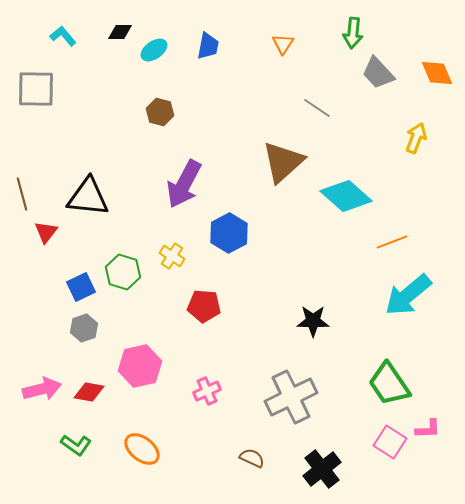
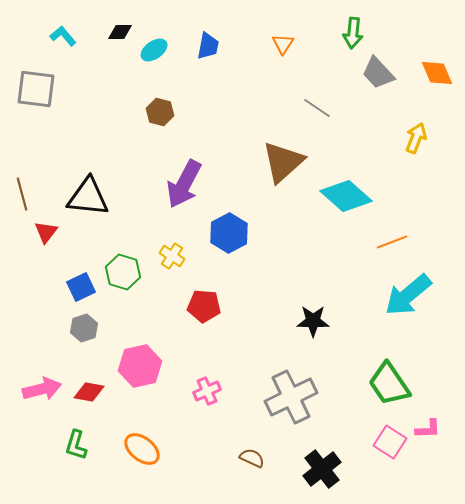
gray square: rotated 6 degrees clockwise
green L-shape: rotated 72 degrees clockwise
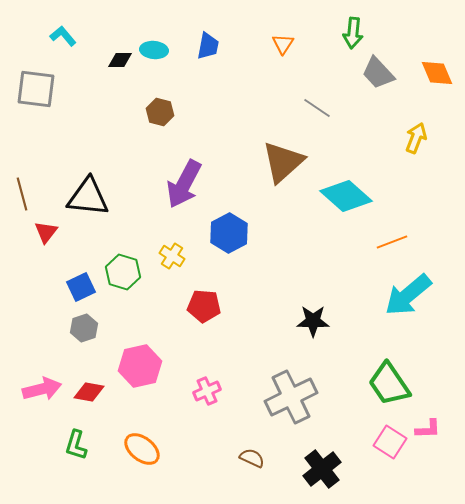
black diamond: moved 28 px down
cyan ellipse: rotated 40 degrees clockwise
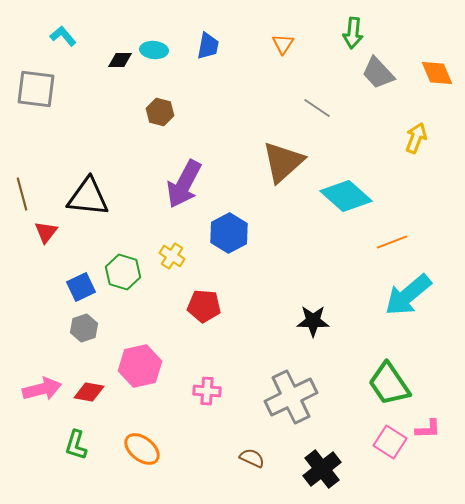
pink cross: rotated 28 degrees clockwise
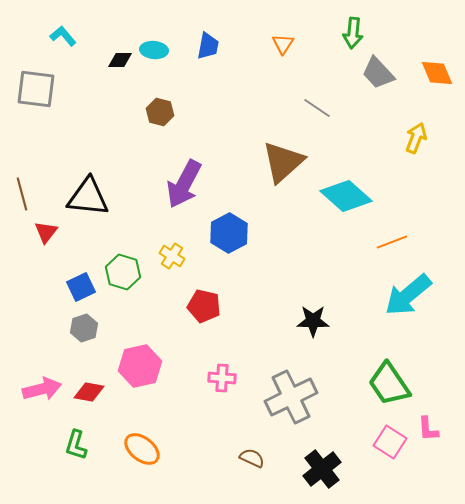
red pentagon: rotated 8 degrees clockwise
pink cross: moved 15 px right, 13 px up
pink L-shape: rotated 88 degrees clockwise
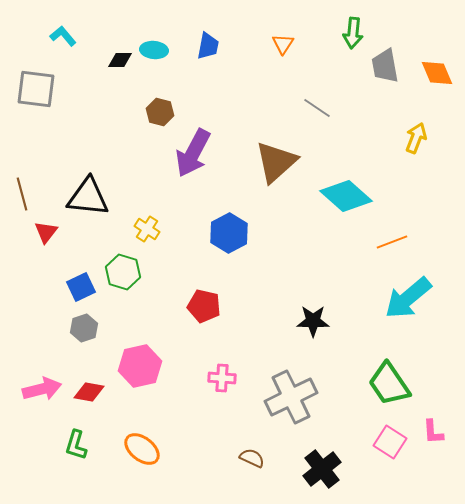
gray trapezoid: moved 7 px right, 7 px up; rotated 33 degrees clockwise
brown triangle: moved 7 px left
purple arrow: moved 9 px right, 31 px up
yellow cross: moved 25 px left, 27 px up
cyan arrow: moved 3 px down
pink L-shape: moved 5 px right, 3 px down
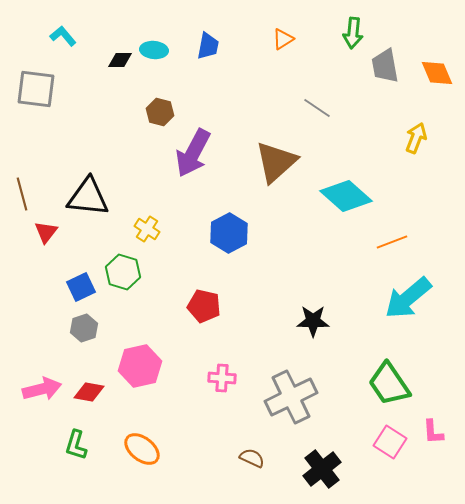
orange triangle: moved 5 px up; rotated 25 degrees clockwise
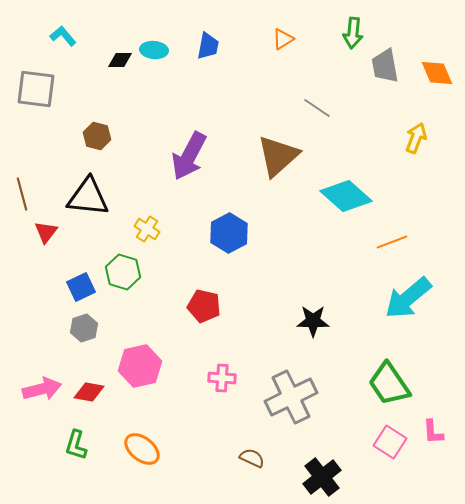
brown hexagon: moved 63 px left, 24 px down
purple arrow: moved 4 px left, 3 px down
brown triangle: moved 2 px right, 6 px up
black cross: moved 8 px down
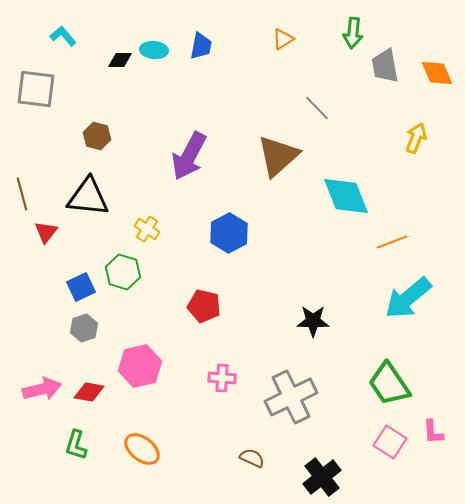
blue trapezoid: moved 7 px left
gray line: rotated 12 degrees clockwise
cyan diamond: rotated 27 degrees clockwise
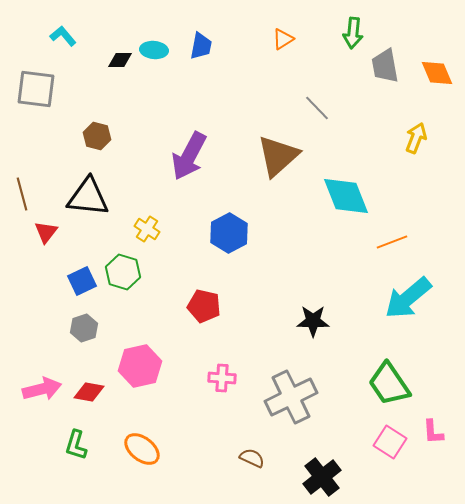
blue square: moved 1 px right, 6 px up
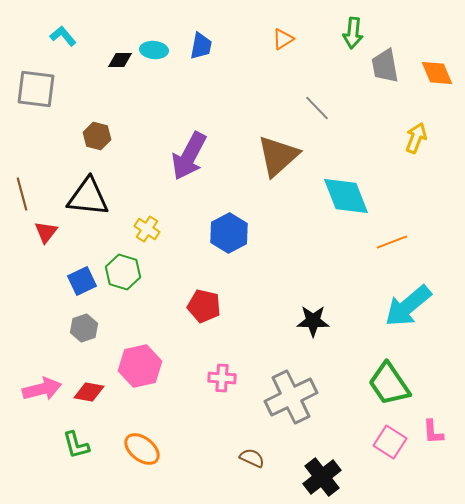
cyan arrow: moved 8 px down
green L-shape: rotated 32 degrees counterclockwise
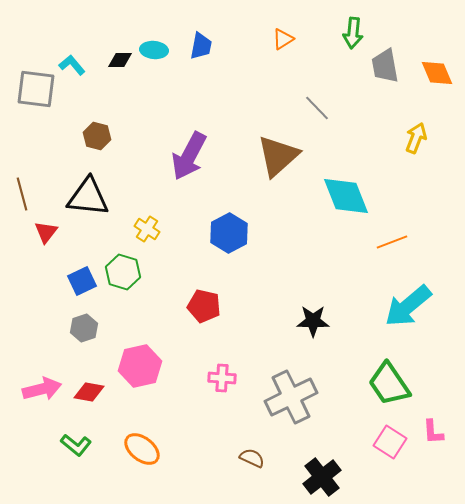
cyan L-shape: moved 9 px right, 29 px down
green L-shape: rotated 36 degrees counterclockwise
